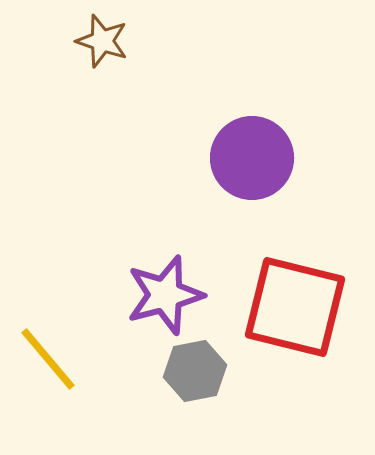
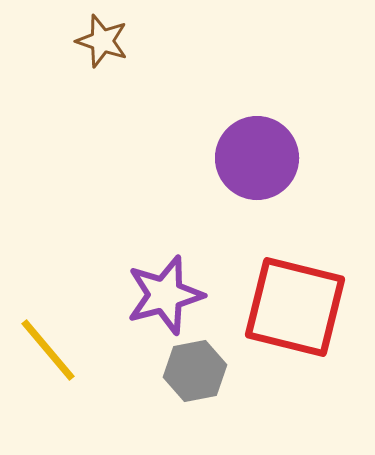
purple circle: moved 5 px right
yellow line: moved 9 px up
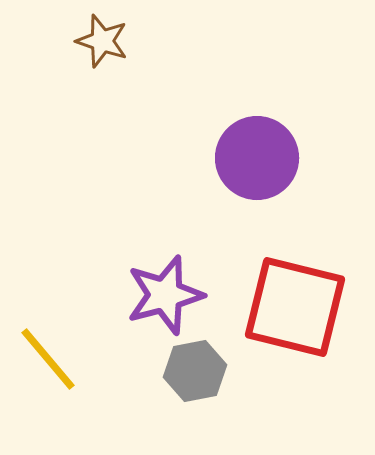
yellow line: moved 9 px down
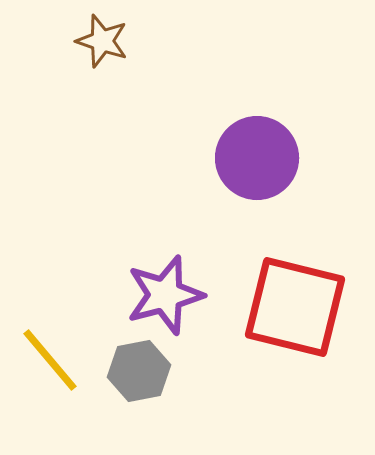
yellow line: moved 2 px right, 1 px down
gray hexagon: moved 56 px left
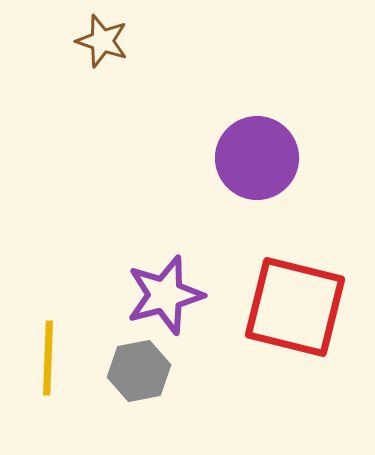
yellow line: moved 2 px left, 2 px up; rotated 42 degrees clockwise
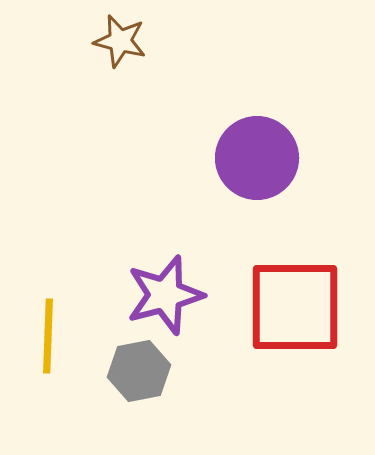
brown star: moved 18 px right; rotated 4 degrees counterclockwise
red square: rotated 14 degrees counterclockwise
yellow line: moved 22 px up
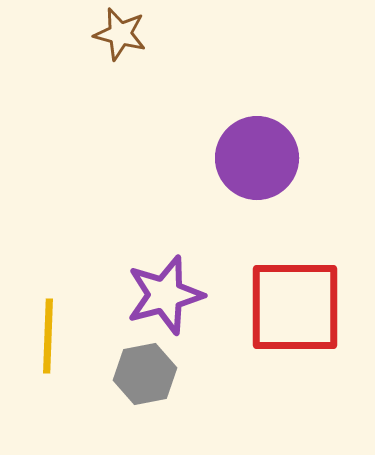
brown star: moved 7 px up
gray hexagon: moved 6 px right, 3 px down
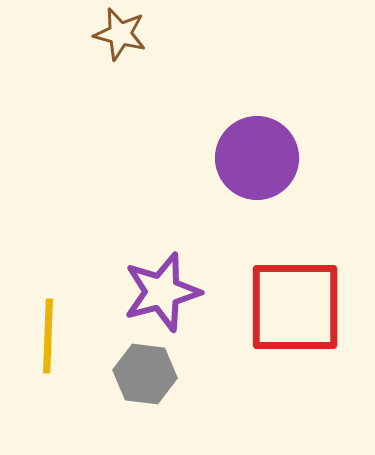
purple star: moved 3 px left, 3 px up
gray hexagon: rotated 18 degrees clockwise
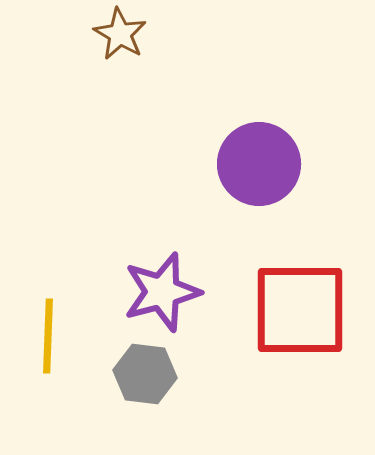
brown star: rotated 16 degrees clockwise
purple circle: moved 2 px right, 6 px down
red square: moved 5 px right, 3 px down
